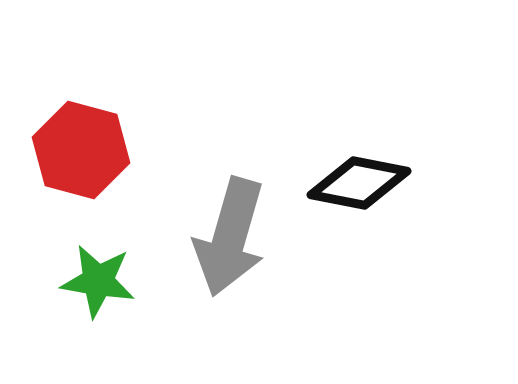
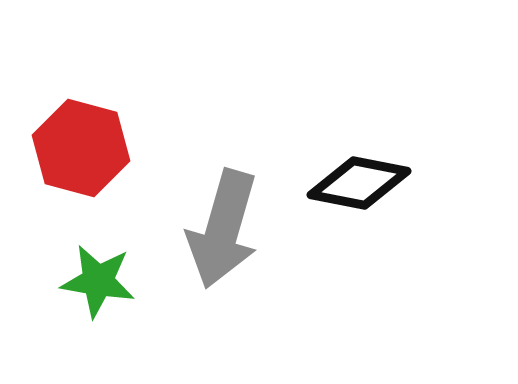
red hexagon: moved 2 px up
gray arrow: moved 7 px left, 8 px up
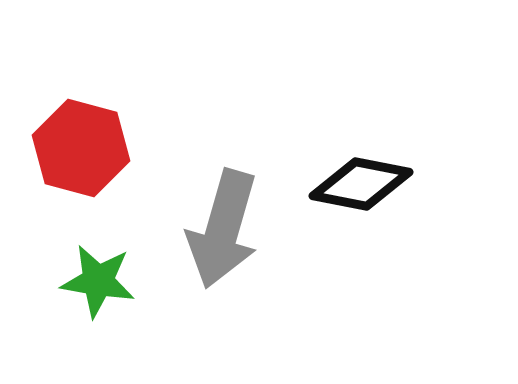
black diamond: moved 2 px right, 1 px down
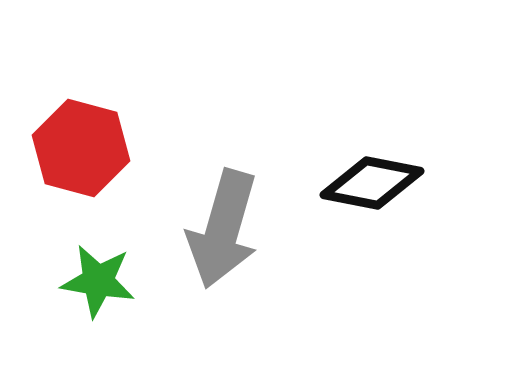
black diamond: moved 11 px right, 1 px up
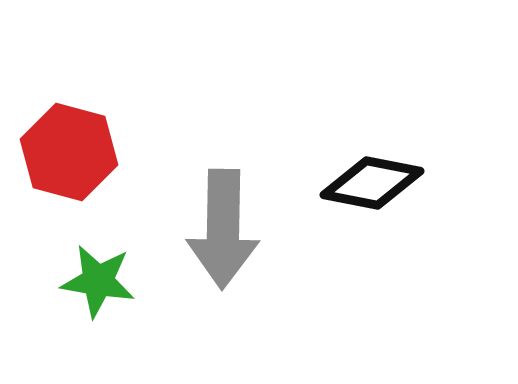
red hexagon: moved 12 px left, 4 px down
gray arrow: rotated 15 degrees counterclockwise
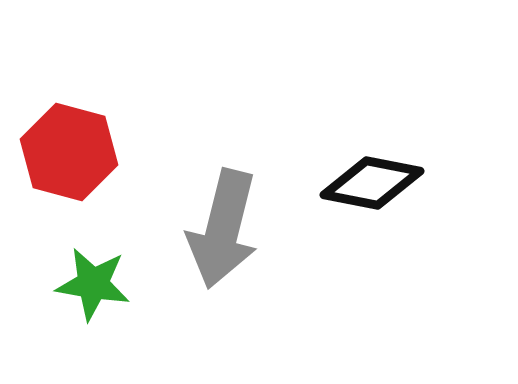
gray arrow: rotated 13 degrees clockwise
green star: moved 5 px left, 3 px down
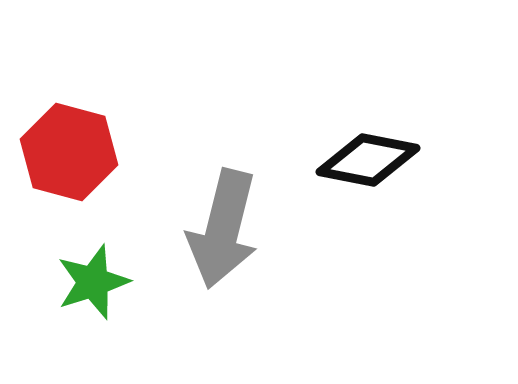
black diamond: moved 4 px left, 23 px up
green star: moved 2 px up; rotated 28 degrees counterclockwise
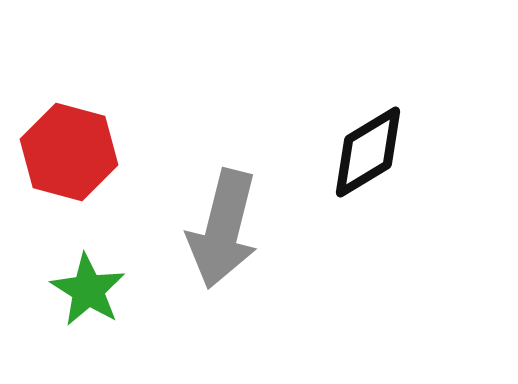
black diamond: moved 8 px up; rotated 42 degrees counterclockwise
green star: moved 5 px left, 8 px down; rotated 22 degrees counterclockwise
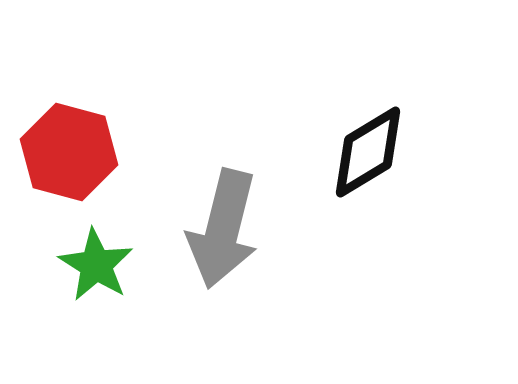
green star: moved 8 px right, 25 px up
